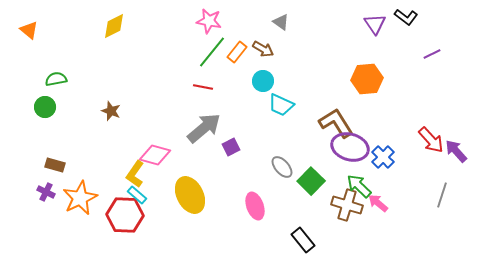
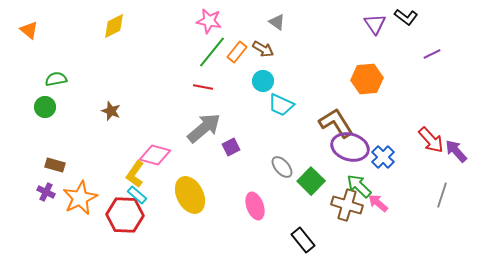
gray triangle: moved 4 px left
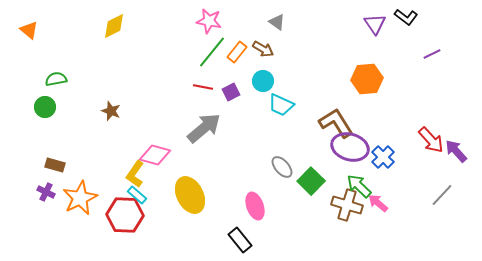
purple square: moved 55 px up
gray line: rotated 25 degrees clockwise
black rectangle: moved 63 px left
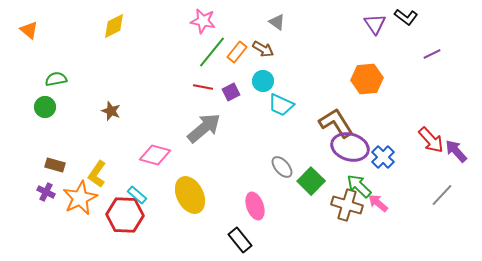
pink star: moved 6 px left
yellow L-shape: moved 38 px left
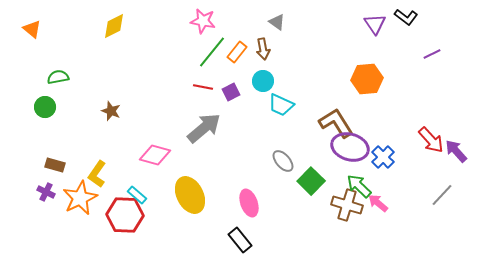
orange triangle: moved 3 px right, 1 px up
brown arrow: rotated 50 degrees clockwise
green semicircle: moved 2 px right, 2 px up
gray ellipse: moved 1 px right, 6 px up
pink ellipse: moved 6 px left, 3 px up
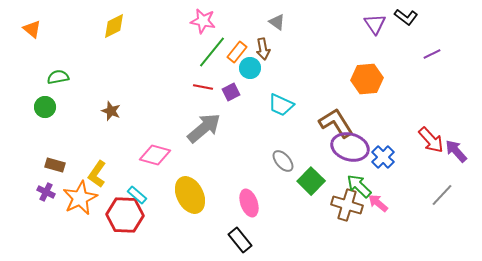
cyan circle: moved 13 px left, 13 px up
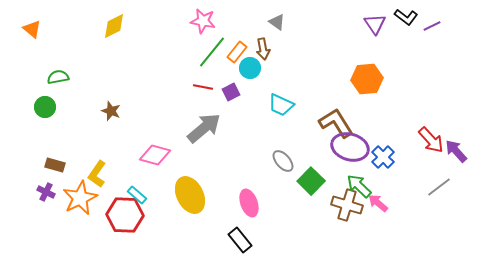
purple line: moved 28 px up
gray line: moved 3 px left, 8 px up; rotated 10 degrees clockwise
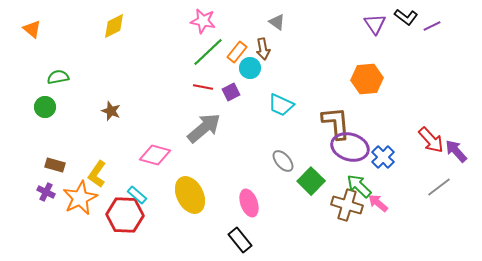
green line: moved 4 px left; rotated 8 degrees clockwise
brown L-shape: rotated 27 degrees clockwise
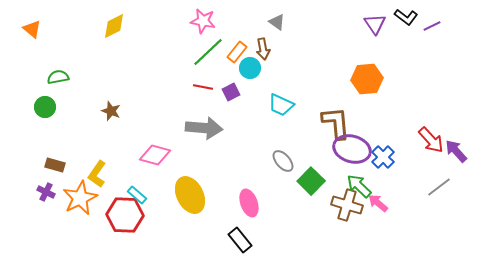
gray arrow: rotated 45 degrees clockwise
purple ellipse: moved 2 px right, 2 px down
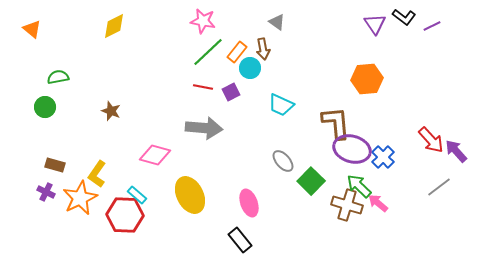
black L-shape: moved 2 px left
